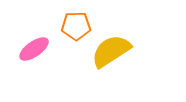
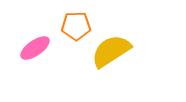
pink ellipse: moved 1 px right, 1 px up
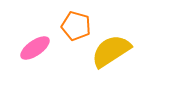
orange pentagon: rotated 16 degrees clockwise
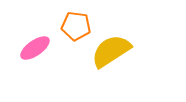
orange pentagon: rotated 8 degrees counterclockwise
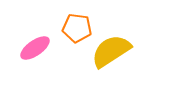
orange pentagon: moved 1 px right, 2 px down
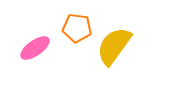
yellow semicircle: moved 3 px right, 5 px up; rotated 21 degrees counterclockwise
